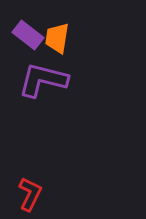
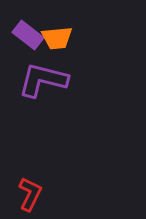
orange trapezoid: rotated 104 degrees counterclockwise
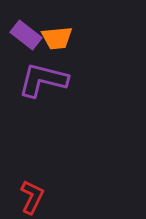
purple rectangle: moved 2 px left
red L-shape: moved 2 px right, 3 px down
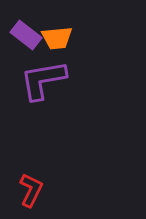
purple L-shape: rotated 24 degrees counterclockwise
red L-shape: moved 1 px left, 7 px up
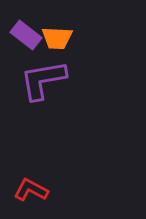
orange trapezoid: rotated 8 degrees clockwise
red L-shape: rotated 88 degrees counterclockwise
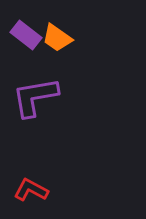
orange trapezoid: rotated 32 degrees clockwise
purple L-shape: moved 8 px left, 17 px down
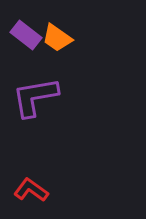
red L-shape: rotated 8 degrees clockwise
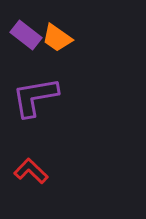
red L-shape: moved 19 px up; rotated 8 degrees clockwise
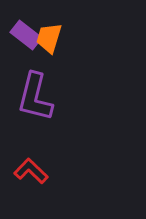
orange trapezoid: moved 8 px left; rotated 72 degrees clockwise
purple L-shape: rotated 66 degrees counterclockwise
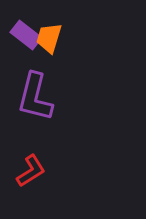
red L-shape: rotated 104 degrees clockwise
